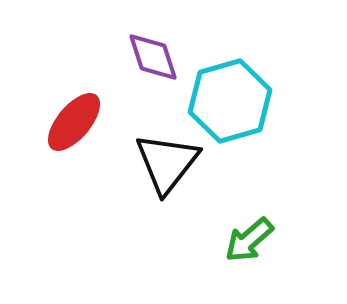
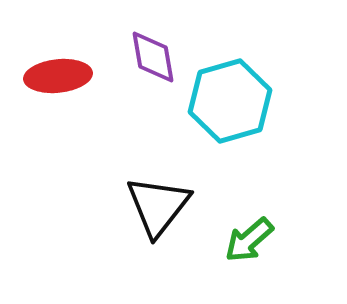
purple diamond: rotated 8 degrees clockwise
red ellipse: moved 16 px left, 46 px up; rotated 44 degrees clockwise
black triangle: moved 9 px left, 43 px down
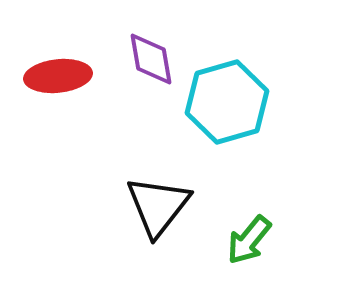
purple diamond: moved 2 px left, 2 px down
cyan hexagon: moved 3 px left, 1 px down
green arrow: rotated 10 degrees counterclockwise
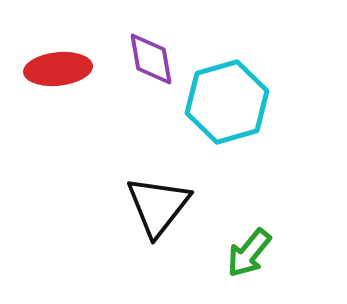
red ellipse: moved 7 px up
green arrow: moved 13 px down
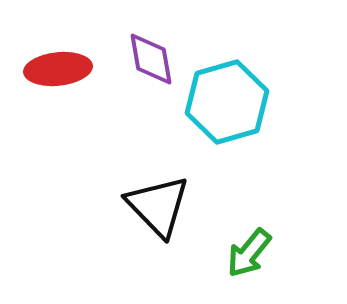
black triangle: rotated 22 degrees counterclockwise
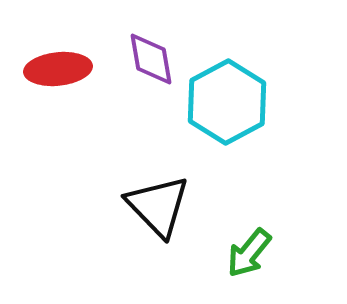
cyan hexagon: rotated 12 degrees counterclockwise
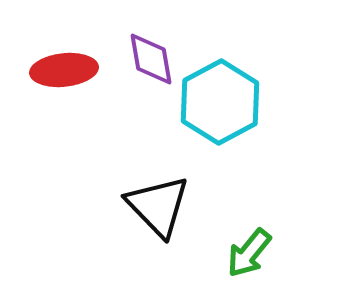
red ellipse: moved 6 px right, 1 px down
cyan hexagon: moved 7 px left
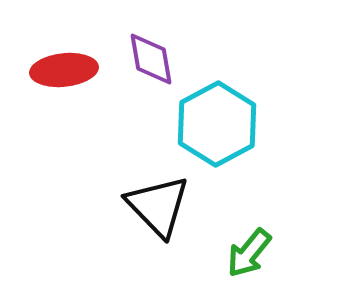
cyan hexagon: moved 3 px left, 22 px down
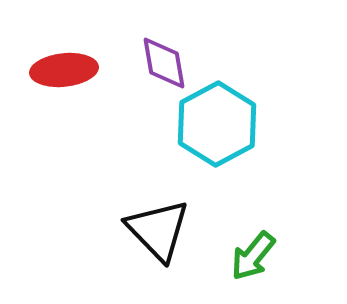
purple diamond: moved 13 px right, 4 px down
black triangle: moved 24 px down
green arrow: moved 4 px right, 3 px down
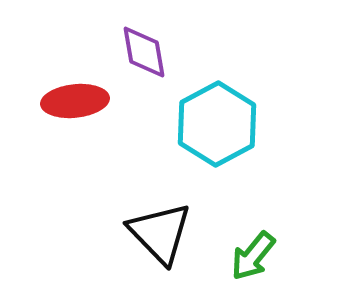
purple diamond: moved 20 px left, 11 px up
red ellipse: moved 11 px right, 31 px down
black triangle: moved 2 px right, 3 px down
